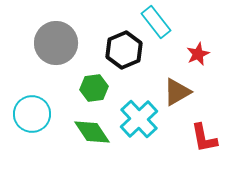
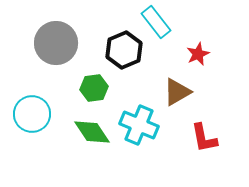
cyan cross: moved 6 px down; rotated 24 degrees counterclockwise
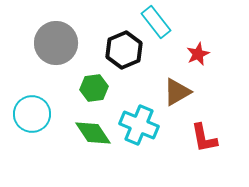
green diamond: moved 1 px right, 1 px down
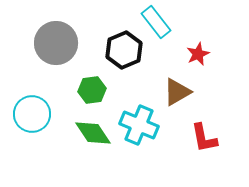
green hexagon: moved 2 px left, 2 px down
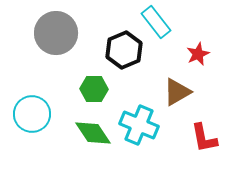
gray circle: moved 10 px up
green hexagon: moved 2 px right, 1 px up; rotated 8 degrees clockwise
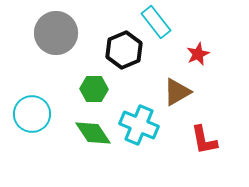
red L-shape: moved 2 px down
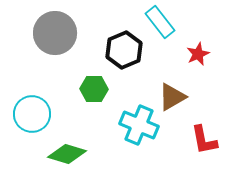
cyan rectangle: moved 4 px right
gray circle: moved 1 px left
brown triangle: moved 5 px left, 5 px down
green diamond: moved 26 px left, 21 px down; rotated 39 degrees counterclockwise
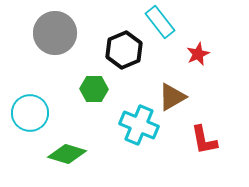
cyan circle: moved 2 px left, 1 px up
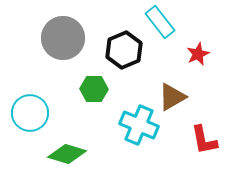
gray circle: moved 8 px right, 5 px down
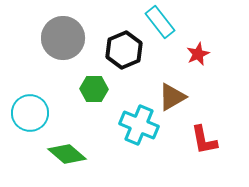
green diamond: rotated 24 degrees clockwise
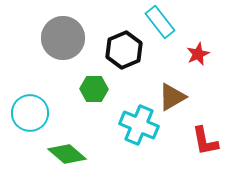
red L-shape: moved 1 px right, 1 px down
